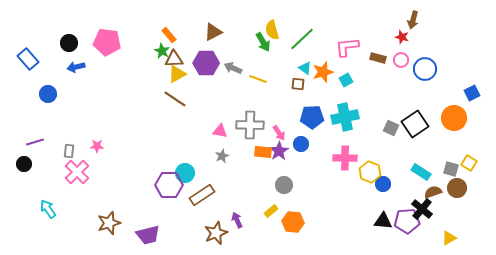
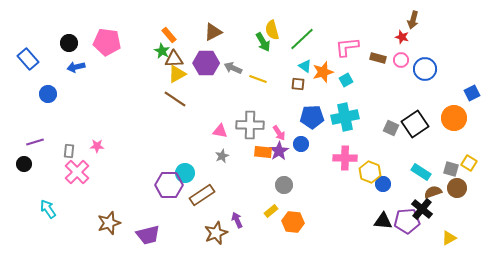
cyan triangle at (305, 68): moved 2 px up
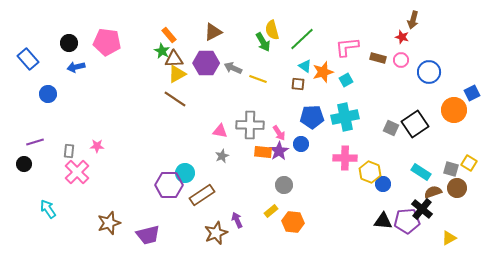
blue circle at (425, 69): moved 4 px right, 3 px down
orange circle at (454, 118): moved 8 px up
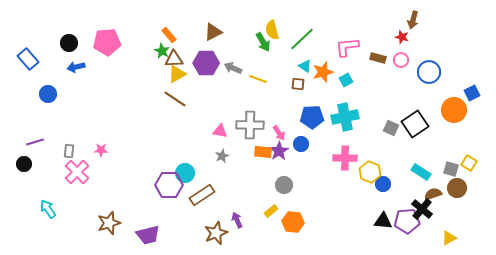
pink pentagon at (107, 42): rotated 12 degrees counterclockwise
pink star at (97, 146): moved 4 px right, 4 px down
brown semicircle at (433, 192): moved 2 px down
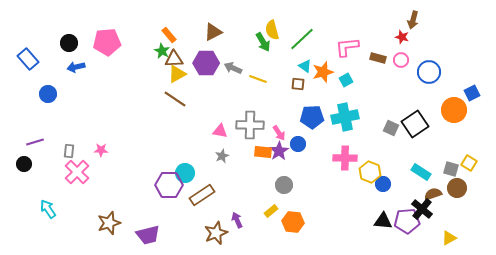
blue circle at (301, 144): moved 3 px left
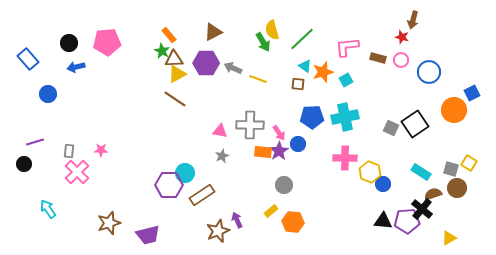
brown star at (216, 233): moved 2 px right, 2 px up
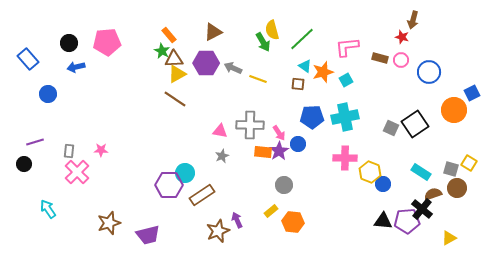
brown rectangle at (378, 58): moved 2 px right
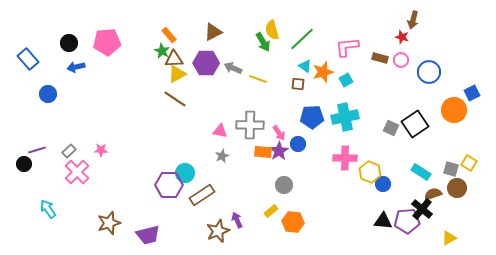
purple line at (35, 142): moved 2 px right, 8 px down
gray rectangle at (69, 151): rotated 40 degrees clockwise
